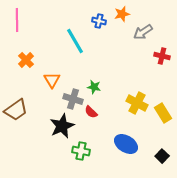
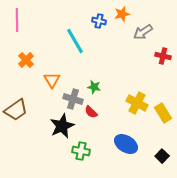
red cross: moved 1 px right
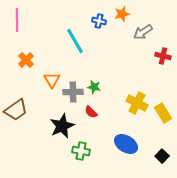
gray cross: moved 7 px up; rotated 18 degrees counterclockwise
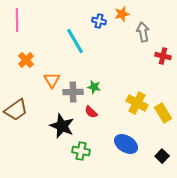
gray arrow: rotated 114 degrees clockwise
black star: rotated 25 degrees counterclockwise
